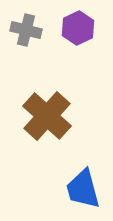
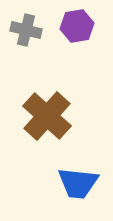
purple hexagon: moved 1 px left, 2 px up; rotated 16 degrees clockwise
blue trapezoid: moved 5 px left, 6 px up; rotated 69 degrees counterclockwise
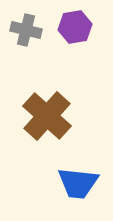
purple hexagon: moved 2 px left, 1 px down
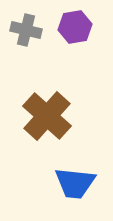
blue trapezoid: moved 3 px left
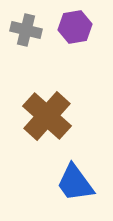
blue trapezoid: rotated 48 degrees clockwise
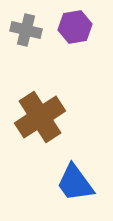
brown cross: moved 7 px left, 1 px down; rotated 15 degrees clockwise
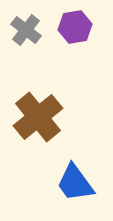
gray cross: rotated 24 degrees clockwise
brown cross: moved 2 px left; rotated 6 degrees counterclockwise
